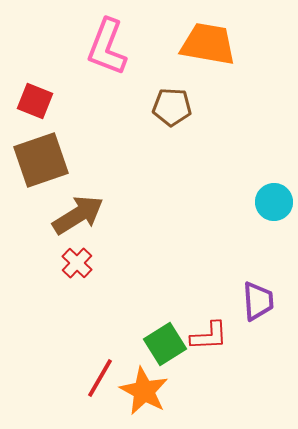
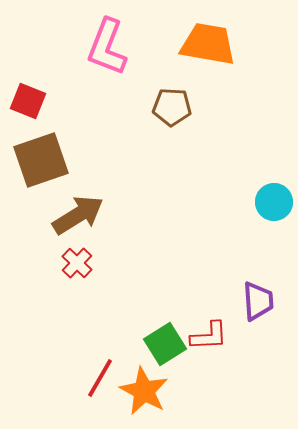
red square: moved 7 px left
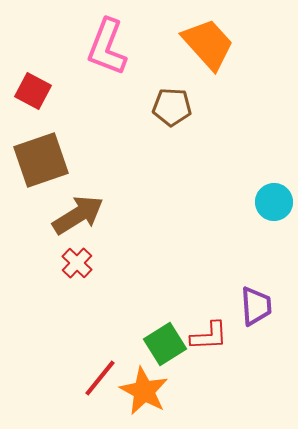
orange trapezoid: rotated 38 degrees clockwise
red square: moved 5 px right, 10 px up; rotated 6 degrees clockwise
purple trapezoid: moved 2 px left, 5 px down
red line: rotated 9 degrees clockwise
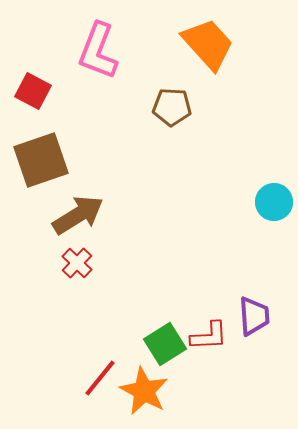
pink L-shape: moved 9 px left, 4 px down
purple trapezoid: moved 2 px left, 10 px down
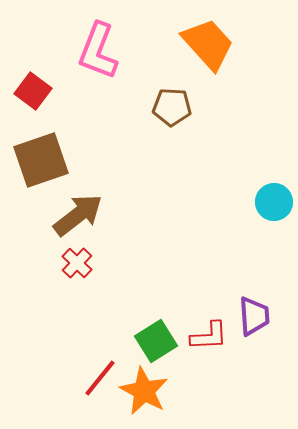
red square: rotated 9 degrees clockwise
brown arrow: rotated 6 degrees counterclockwise
green square: moved 9 px left, 3 px up
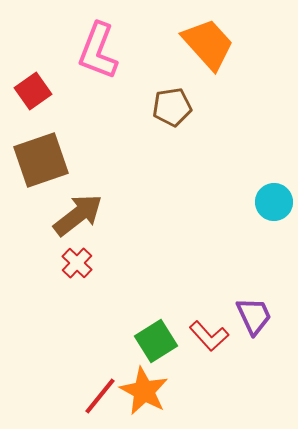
red square: rotated 18 degrees clockwise
brown pentagon: rotated 12 degrees counterclockwise
purple trapezoid: rotated 21 degrees counterclockwise
red L-shape: rotated 51 degrees clockwise
red line: moved 18 px down
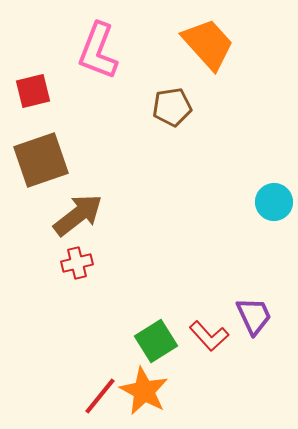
red square: rotated 21 degrees clockwise
red cross: rotated 32 degrees clockwise
